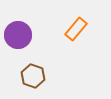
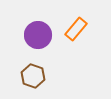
purple circle: moved 20 px right
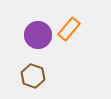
orange rectangle: moved 7 px left
